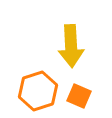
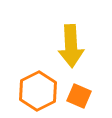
orange hexagon: rotated 9 degrees counterclockwise
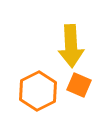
orange square: moved 11 px up
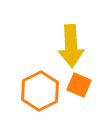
orange hexagon: moved 2 px right
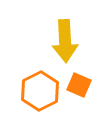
yellow arrow: moved 6 px left, 5 px up
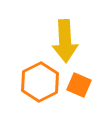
orange hexagon: moved 9 px up
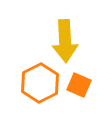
orange hexagon: moved 1 px down
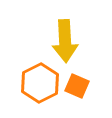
orange square: moved 2 px left, 1 px down
